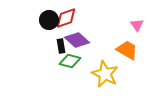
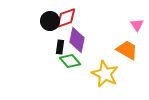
black circle: moved 1 px right, 1 px down
purple diamond: rotated 60 degrees clockwise
black rectangle: moved 1 px left, 1 px down; rotated 16 degrees clockwise
green diamond: rotated 35 degrees clockwise
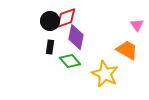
purple diamond: moved 1 px left, 3 px up
black rectangle: moved 10 px left
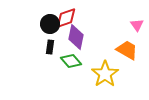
black circle: moved 3 px down
green diamond: moved 1 px right
yellow star: rotated 12 degrees clockwise
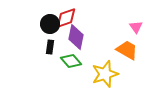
pink triangle: moved 1 px left, 2 px down
yellow star: rotated 16 degrees clockwise
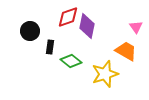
red diamond: moved 2 px right, 1 px up
black circle: moved 20 px left, 7 px down
purple diamond: moved 11 px right, 11 px up
orange trapezoid: moved 1 px left, 1 px down
green diamond: rotated 10 degrees counterclockwise
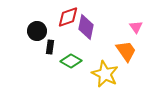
purple diamond: moved 1 px left, 1 px down
black circle: moved 7 px right
orange trapezoid: rotated 25 degrees clockwise
green diamond: rotated 10 degrees counterclockwise
yellow star: rotated 28 degrees counterclockwise
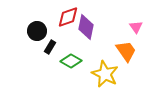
black rectangle: rotated 24 degrees clockwise
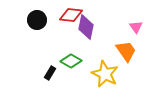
red diamond: moved 3 px right, 2 px up; rotated 25 degrees clockwise
black circle: moved 11 px up
black rectangle: moved 26 px down
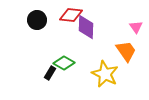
purple diamond: rotated 10 degrees counterclockwise
green diamond: moved 7 px left, 2 px down
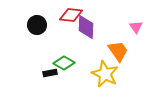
black circle: moved 5 px down
orange trapezoid: moved 8 px left
black rectangle: rotated 48 degrees clockwise
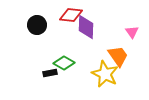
pink triangle: moved 4 px left, 5 px down
orange trapezoid: moved 5 px down
